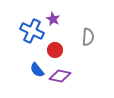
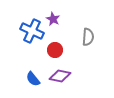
blue semicircle: moved 4 px left, 9 px down
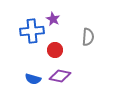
blue cross: rotated 30 degrees counterclockwise
blue semicircle: rotated 35 degrees counterclockwise
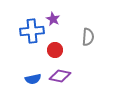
blue semicircle: rotated 28 degrees counterclockwise
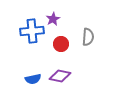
purple star: rotated 16 degrees clockwise
red circle: moved 6 px right, 6 px up
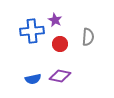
purple star: moved 2 px right, 1 px down; rotated 16 degrees counterclockwise
red circle: moved 1 px left
